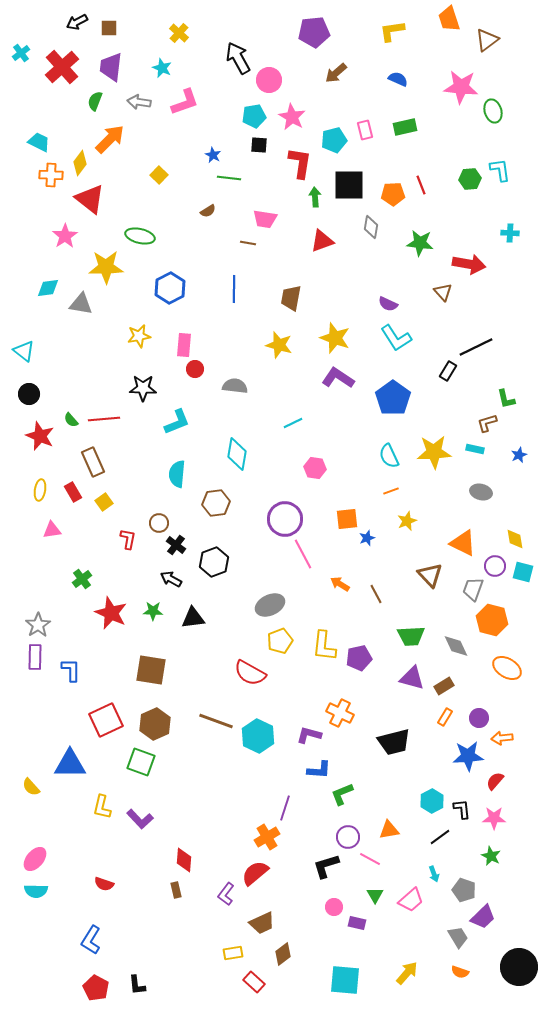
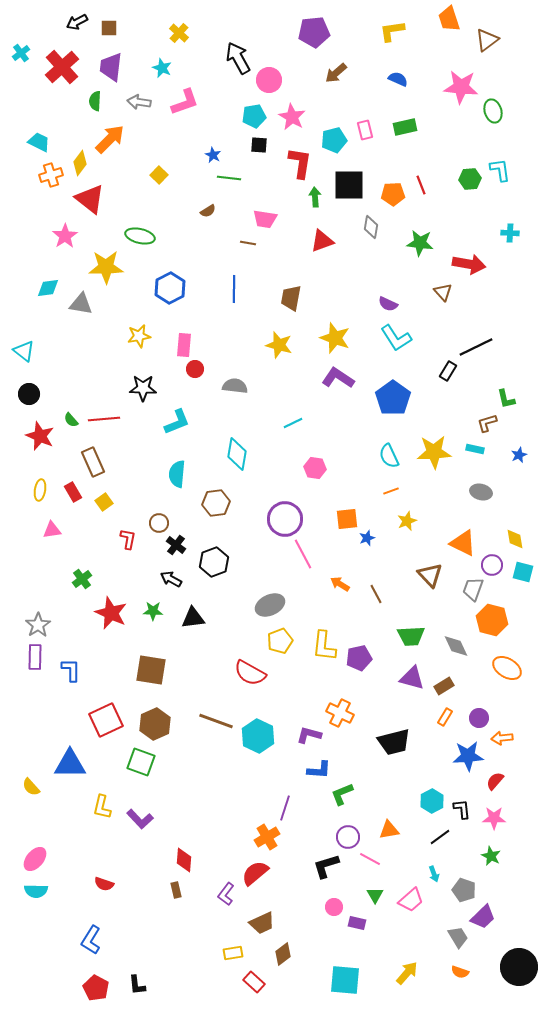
green semicircle at (95, 101): rotated 18 degrees counterclockwise
orange cross at (51, 175): rotated 20 degrees counterclockwise
purple circle at (495, 566): moved 3 px left, 1 px up
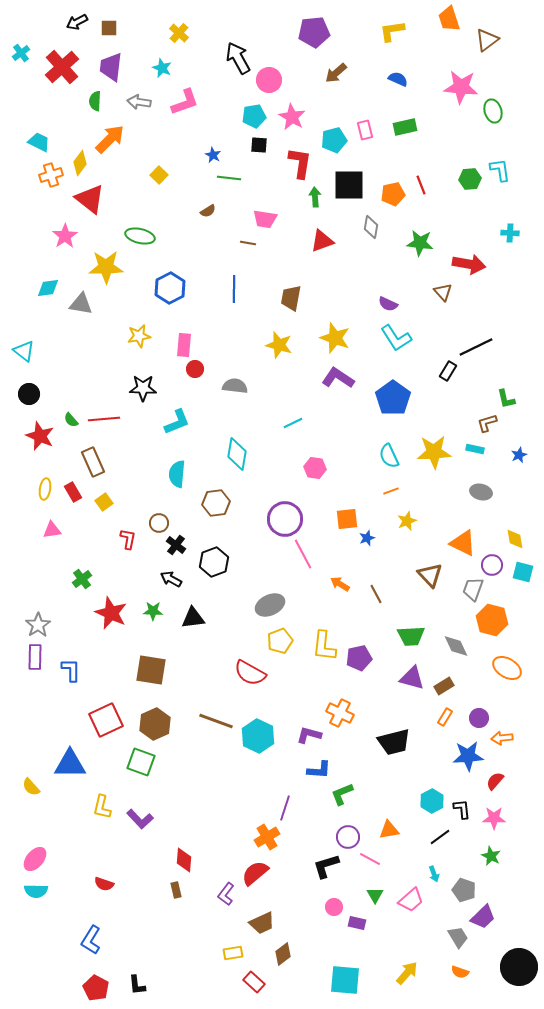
orange pentagon at (393, 194): rotated 10 degrees counterclockwise
yellow ellipse at (40, 490): moved 5 px right, 1 px up
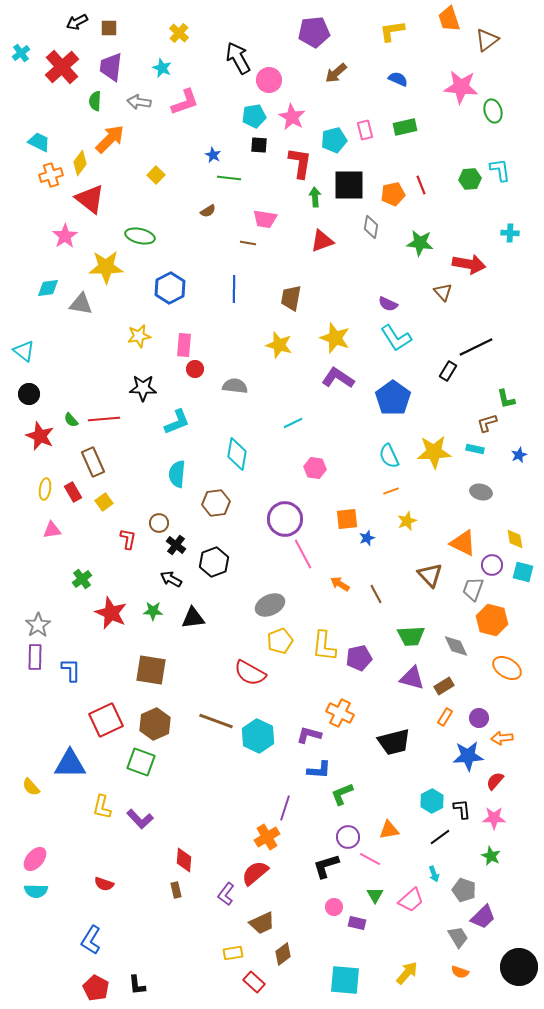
yellow square at (159, 175): moved 3 px left
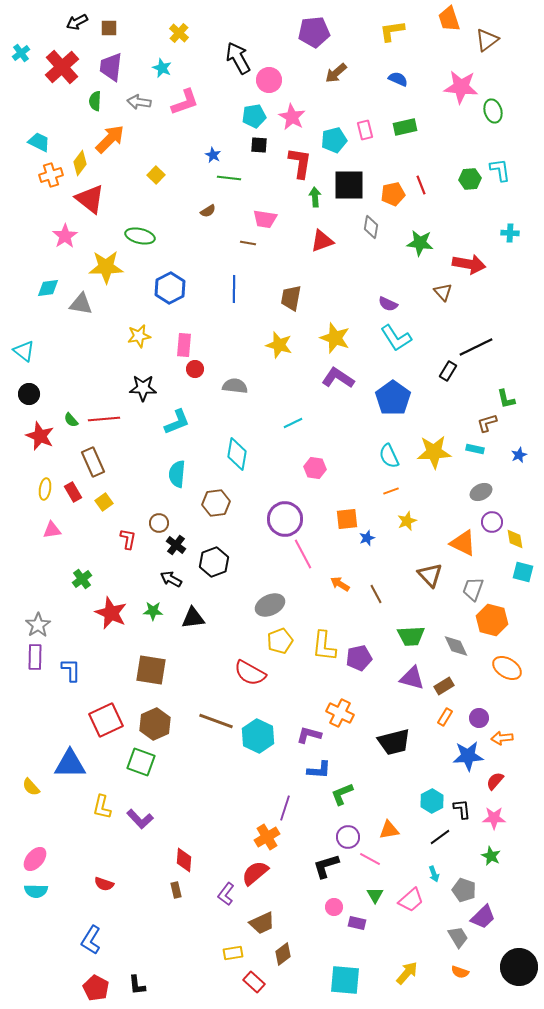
gray ellipse at (481, 492): rotated 40 degrees counterclockwise
purple circle at (492, 565): moved 43 px up
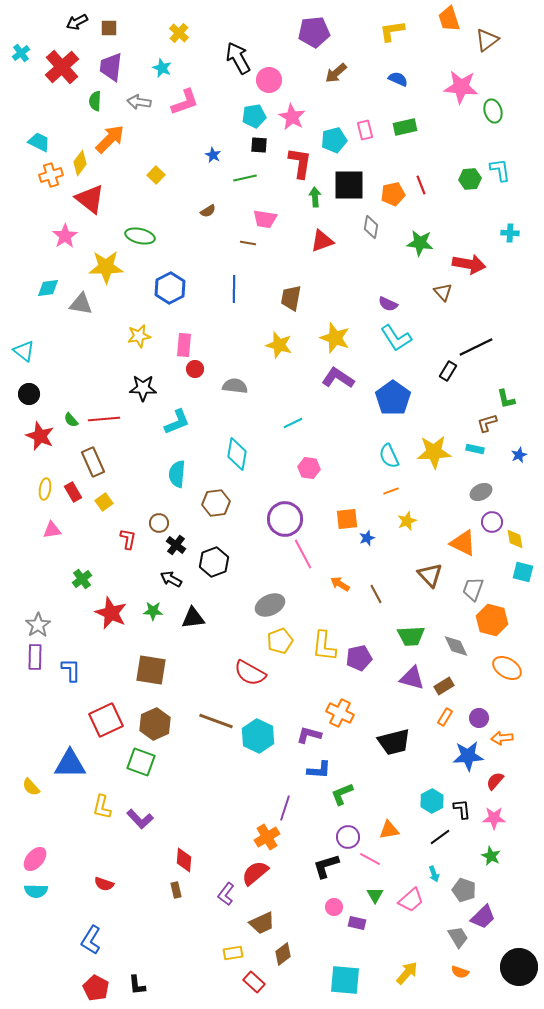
green line at (229, 178): moved 16 px right; rotated 20 degrees counterclockwise
pink hexagon at (315, 468): moved 6 px left
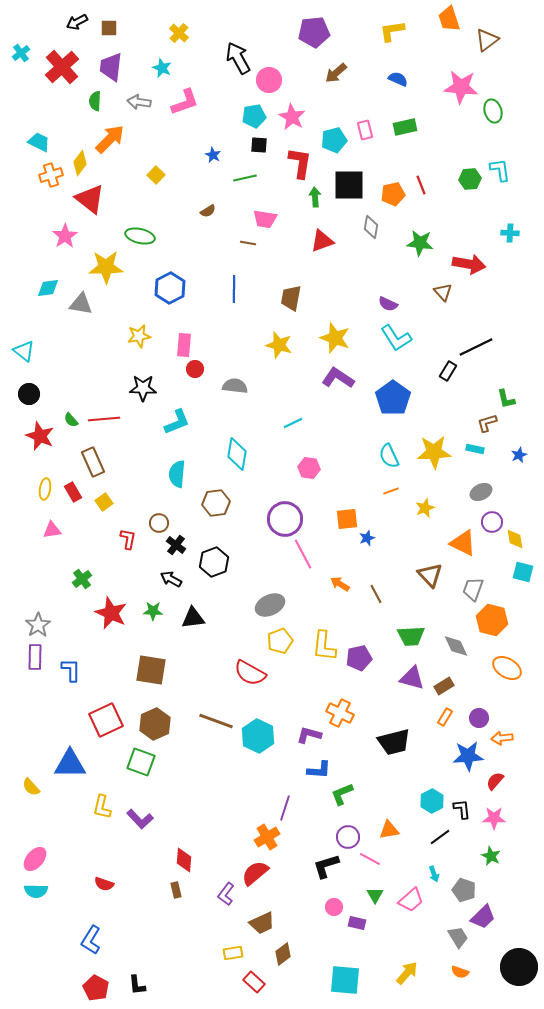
yellow star at (407, 521): moved 18 px right, 13 px up
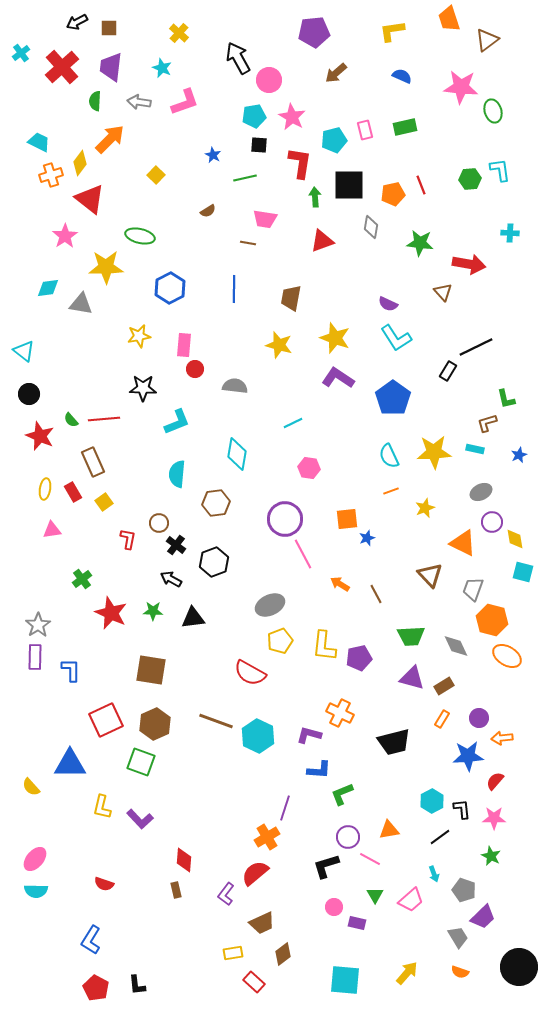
blue semicircle at (398, 79): moved 4 px right, 3 px up
orange ellipse at (507, 668): moved 12 px up
orange rectangle at (445, 717): moved 3 px left, 2 px down
